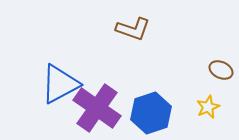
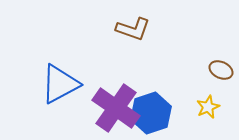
purple cross: moved 19 px right
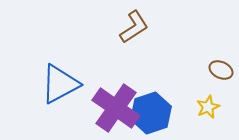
brown L-shape: moved 1 px right, 2 px up; rotated 52 degrees counterclockwise
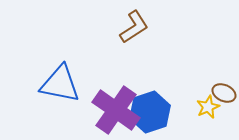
brown ellipse: moved 3 px right, 23 px down
blue triangle: rotated 39 degrees clockwise
purple cross: moved 2 px down
blue hexagon: moved 1 px left, 1 px up
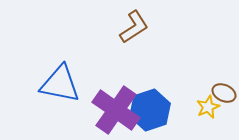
blue hexagon: moved 2 px up
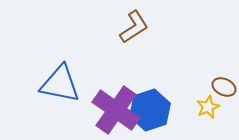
brown ellipse: moved 6 px up
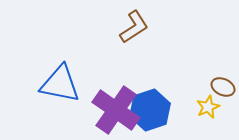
brown ellipse: moved 1 px left
